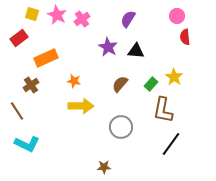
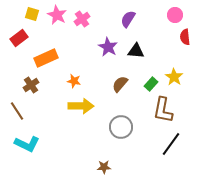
pink circle: moved 2 px left, 1 px up
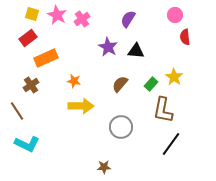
red rectangle: moved 9 px right
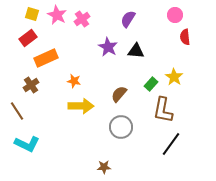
brown semicircle: moved 1 px left, 10 px down
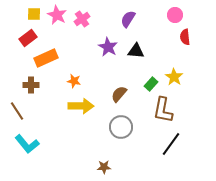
yellow square: moved 2 px right; rotated 16 degrees counterclockwise
brown cross: rotated 35 degrees clockwise
cyan L-shape: rotated 25 degrees clockwise
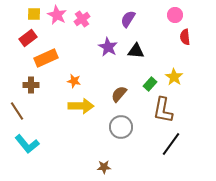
green rectangle: moved 1 px left
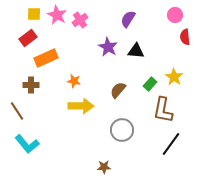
pink cross: moved 2 px left, 1 px down
brown semicircle: moved 1 px left, 4 px up
gray circle: moved 1 px right, 3 px down
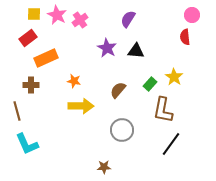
pink circle: moved 17 px right
purple star: moved 1 px left, 1 px down
brown line: rotated 18 degrees clockwise
cyan L-shape: rotated 15 degrees clockwise
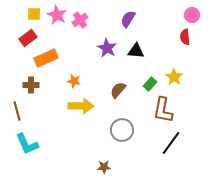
black line: moved 1 px up
